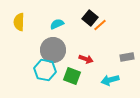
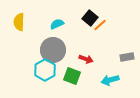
cyan hexagon: rotated 20 degrees clockwise
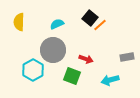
cyan hexagon: moved 12 px left
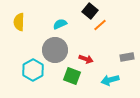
black square: moved 7 px up
cyan semicircle: moved 3 px right
gray circle: moved 2 px right
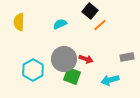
gray circle: moved 9 px right, 9 px down
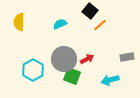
red arrow: moved 1 px right; rotated 48 degrees counterclockwise
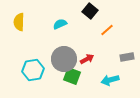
orange line: moved 7 px right, 5 px down
cyan hexagon: rotated 20 degrees clockwise
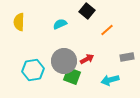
black square: moved 3 px left
gray circle: moved 2 px down
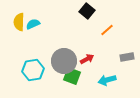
cyan semicircle: moved 27 px left
cyan arrow: moved 3 px left
